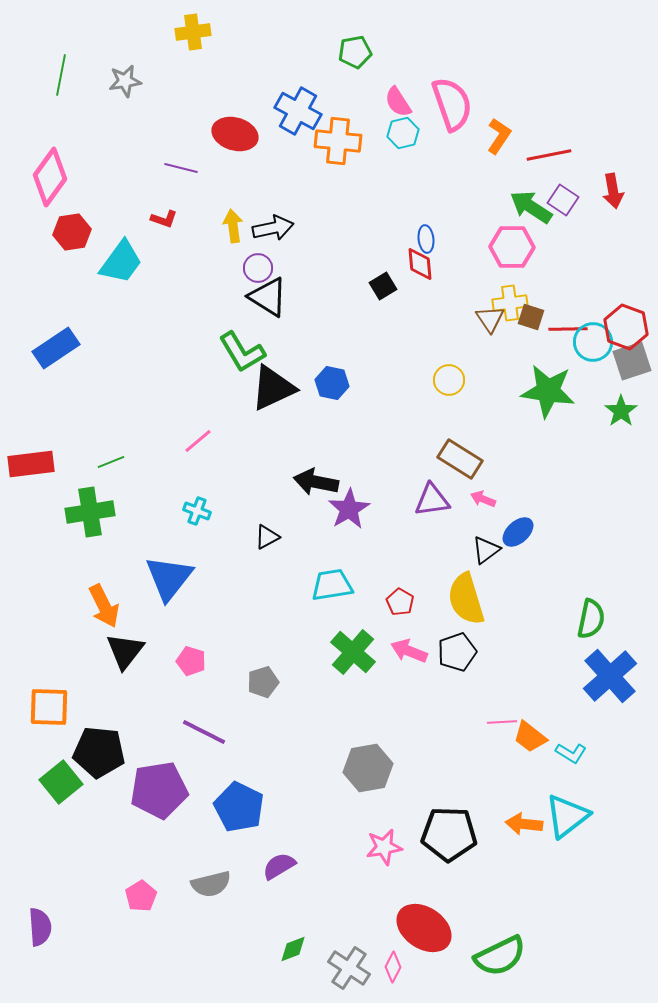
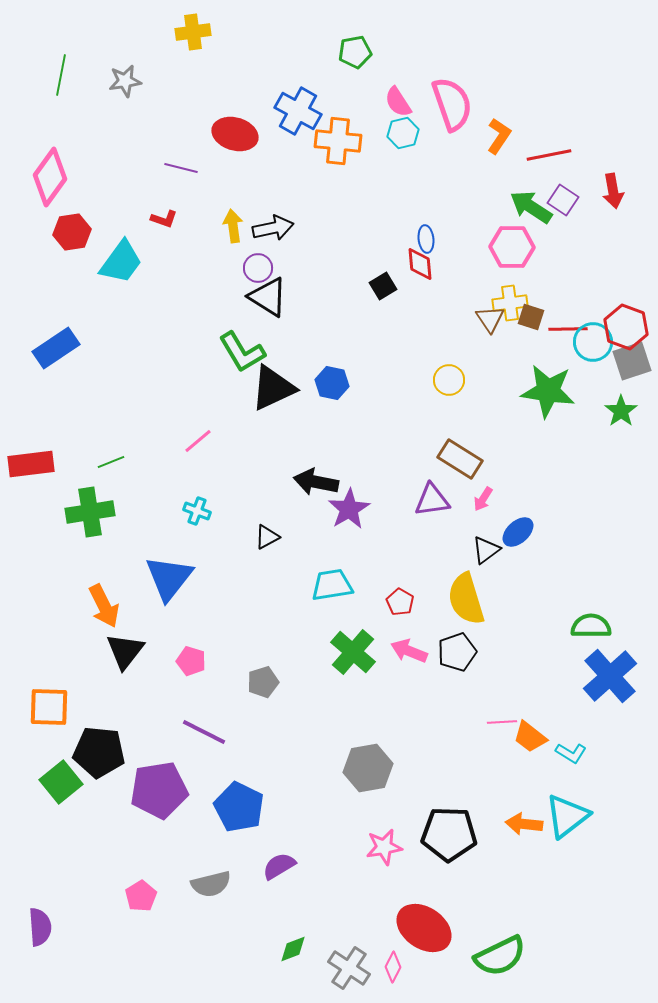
pink arrow at (483, 499): rotated 80 degrees counterclockwise
green semicircle at (591, 619): moved 7 px down; rotated 102 degrees counterclockwise
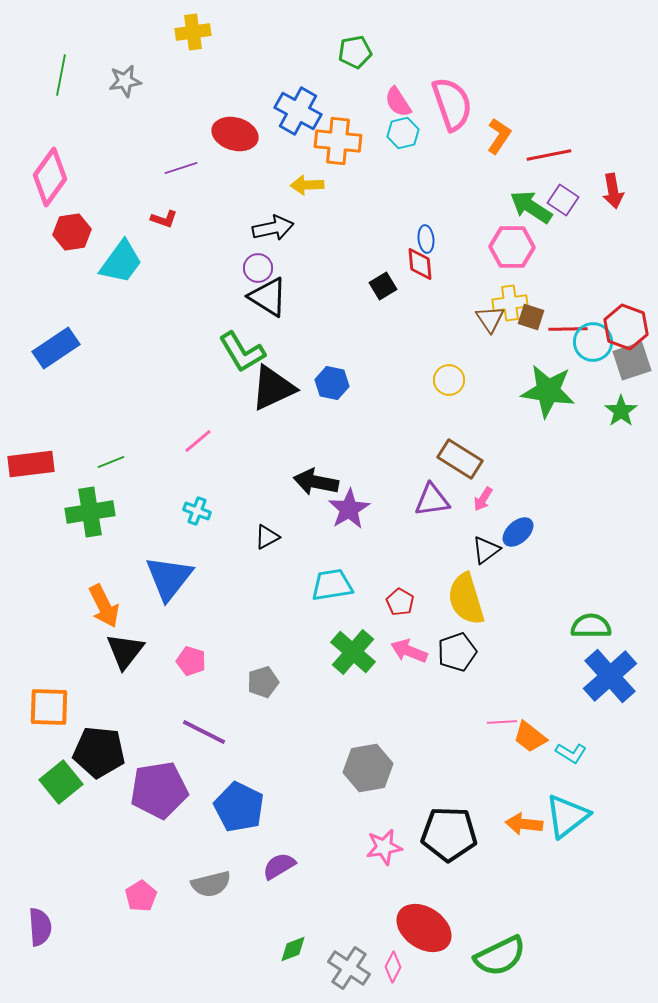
purple line at (181, 168): rotated 32 degrees counterclockwise
yellow arrow at (233, 226): moved 74 px right, 41 px up; rotated 84 degrees counterclockwise
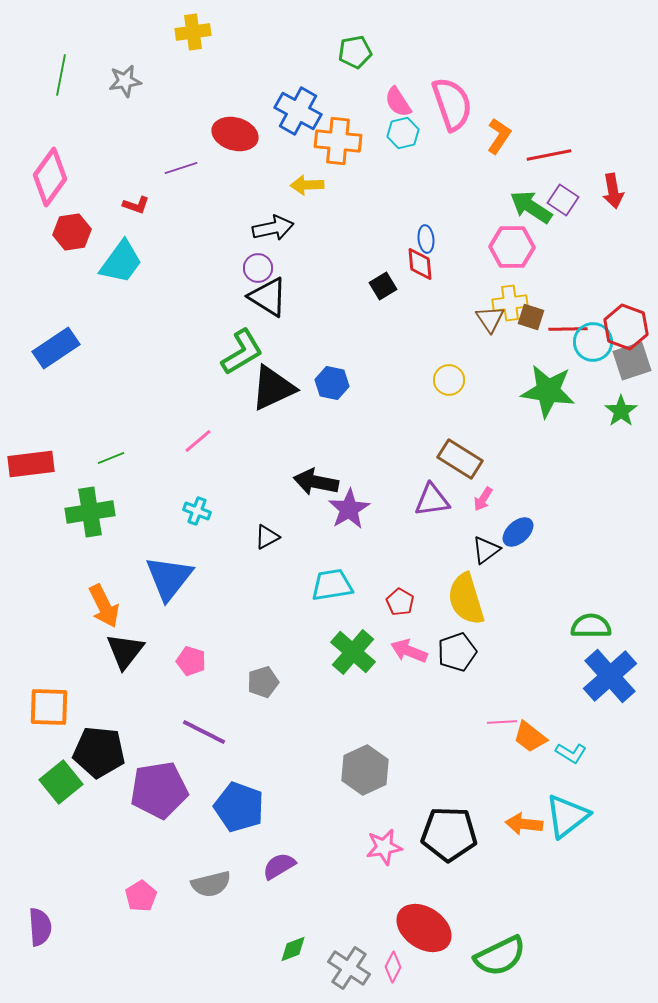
red L-shape at (164, 219): moved 28 px left, 14 px up
green L-shape at (242, 352): rotated 90 degrees counterclockwise
green line at (111, 462): moved 4 px up
gray hexagon at (368, 768): moved 3 px left, 2 px down; rotated 15 degrees counterclockwise
blue pentagon at (239, 807): rotated 6 degrees counterclockwise
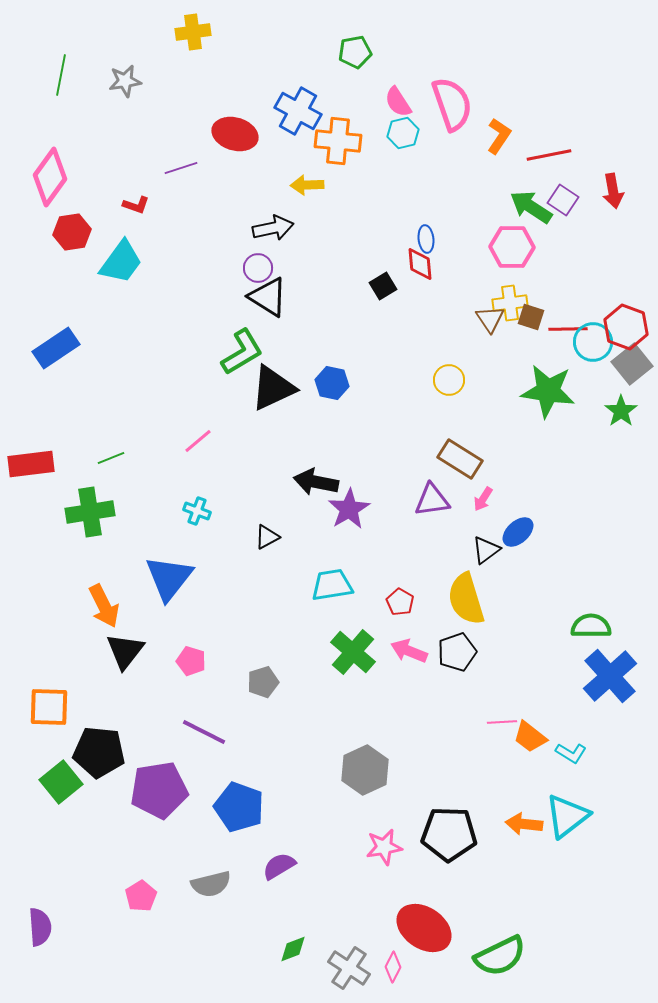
gray square at (632, 361): moved 3 px down; rotated 21 degrees counterclockwise
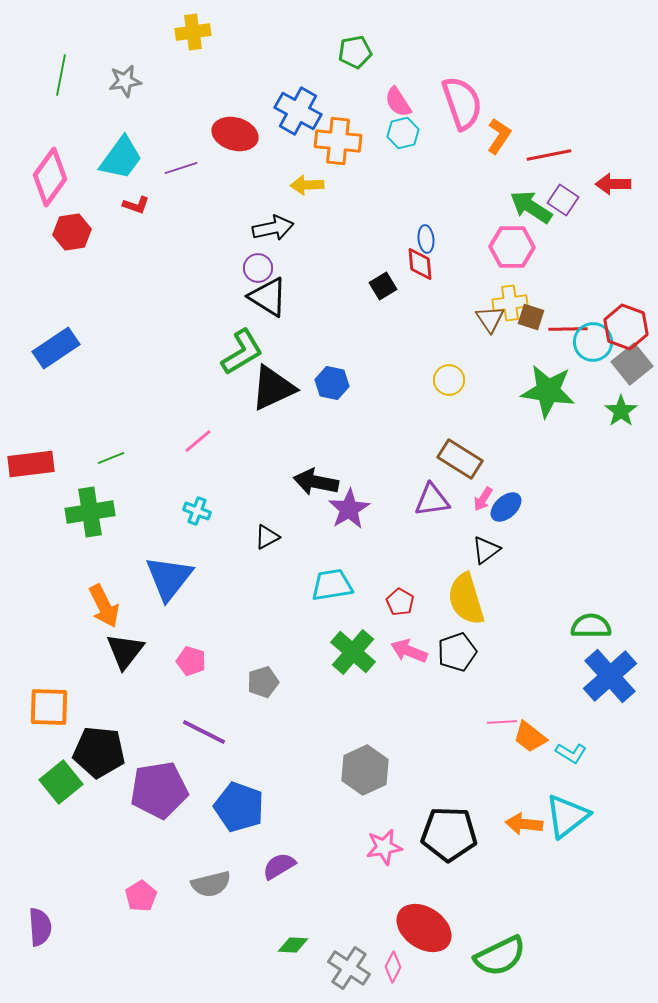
pink semicircle at (452, 104): moved 10 px right, 1 px up
red arrow at (613, 191): moved 7 px up; rotated 100 degrees clockwise
cyan trapezoid at (121, 262): moved 104 px up
blue ellipse at (518, 532): moved 12 px left, 25 px up
green diamond at (293, 949): moved 4 px up; rotated 24 degrees clockwise
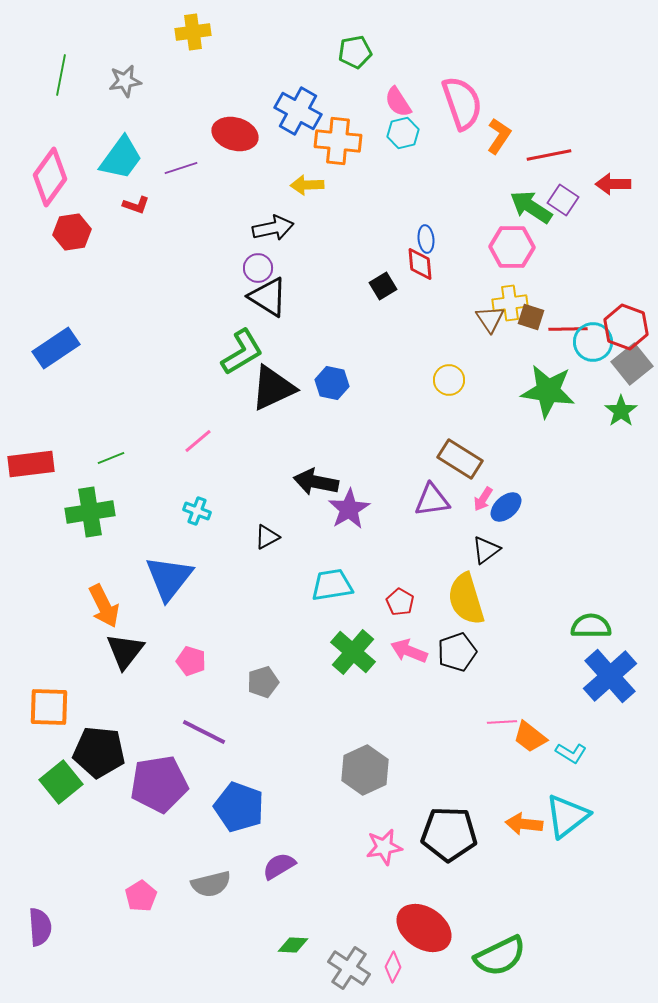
purple pentagon at (159, 790): moved 6 px up
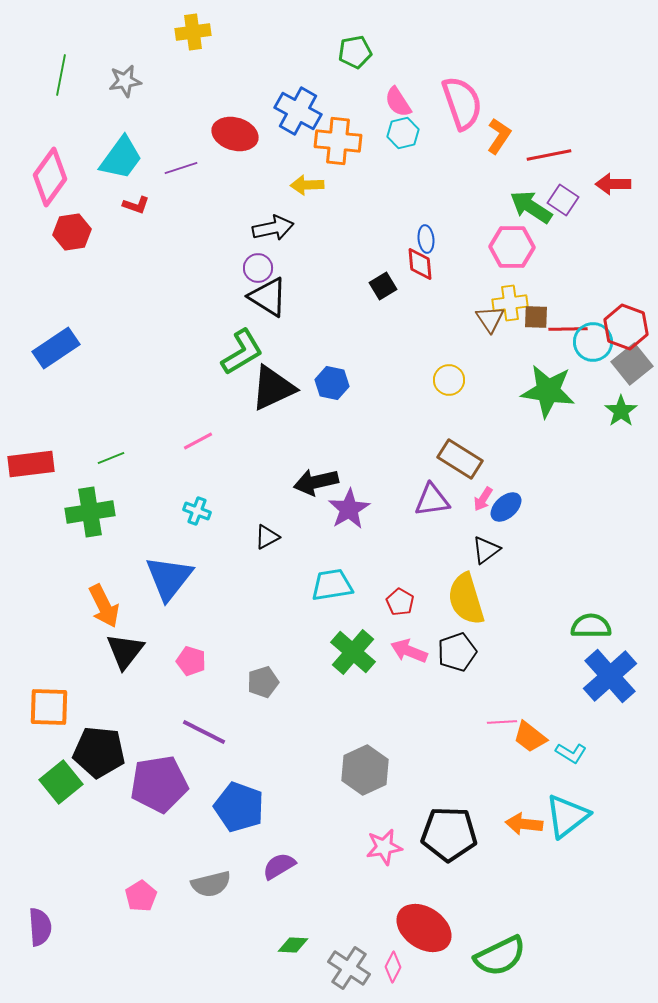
brown square at (531, 317): moved 5 px right; rotated 16 degrees counterclockwise
pink line at (198, 441): rotated 12 degrees clockwise
black arrow at (316, 482): rotated 24 degrees counterclockwise
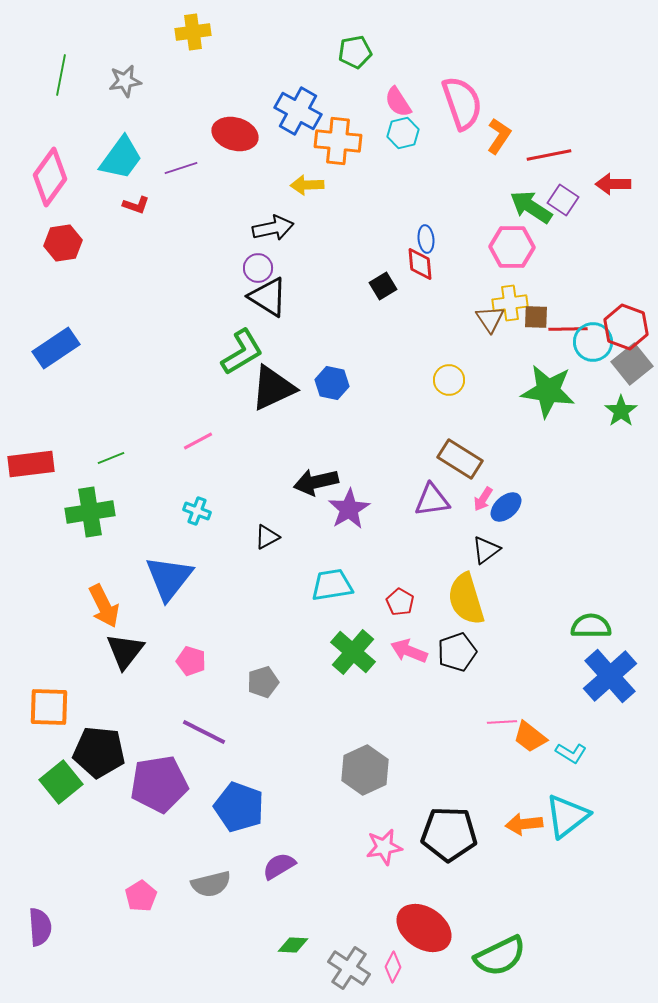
red hexagon at (72, 232): moved 9 px left, 11 px down
orange arrow at (524, 824): rotated 12 degrees counterclockwise
